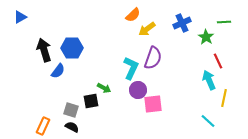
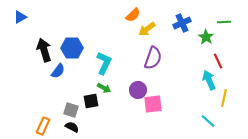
cyan L-shape: moved 27 px left, 5 px up
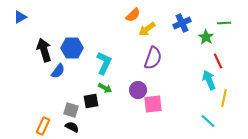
green line: moved 1 px down
green arrow: moved 1 px right
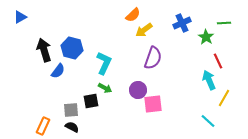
yellow arrow: moved 3 px left, 1 px down
blue hexagon: rotated 15 degrees clockwise
yellow line: rotated 18 degrees clockwise
gray square: rotated 21 degrees counterclockwise
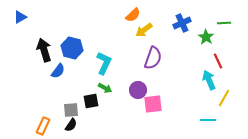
cyan line: moved 1 px up; rotated 42 degrees counterclockwise
black semicircle: moved 1 px left, 2 px up; rotated 96 degrees clockwise
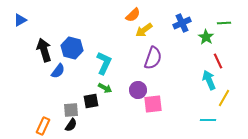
blue triangle: moved 3 px down
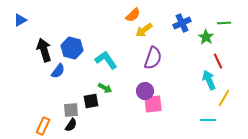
cyan L-shape: moved 2 px right, 3 px up; rotated 60 degrees counterclockwise
purple circle: moved 7 px right, 1 px down
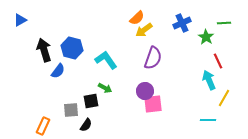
orange semicircle: moved 4 px right, 3 px down
black semicircle: moved 15 px right
